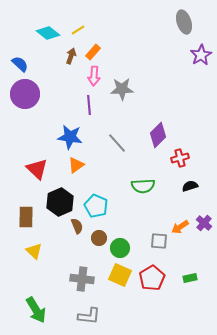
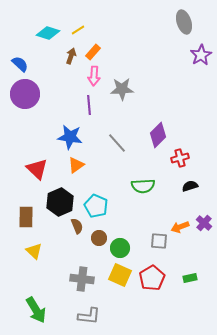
cyan diamond: rotated 20 degrees counterclockwise
orange arrow: rotated 12 degrees clockwise
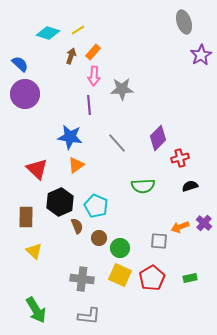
purple diamond: moved 3 px down
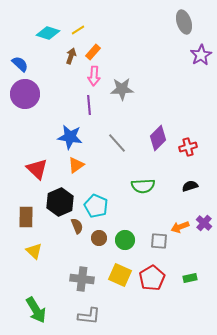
red cross: moved 8 px right, 11 px up
green circle: moved 5 px right, 8 px up
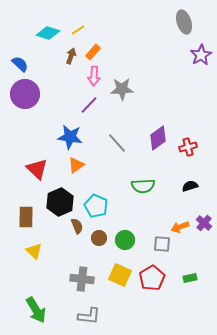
purple line: rotated 48 degrees clockwise
purple diamond: rotated 10 degrees clockwise
gray square: moved 3 px right, 3 px down
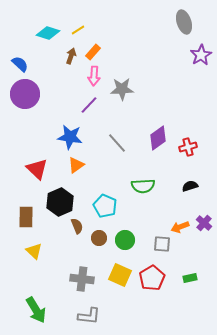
cyan pentagon: moved 9 px right
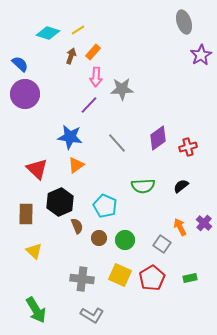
pink arrow: moved 2 px right, 1 px down
black semicircle: moved 9 px left; rotated 21 degrees counterclockwise
brown rectangle: moved 3 px up
orange arrow: rotated 84 degrees clockwise
gray square: rotated 30 degrees clockwise
gray L-shape: moved 3 px right, 1 px up; rotated 25 degrees clockwise
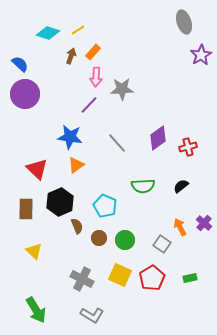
brown rectangle: moved 5 px up
gray cross: rotated 20 degrees clockwise
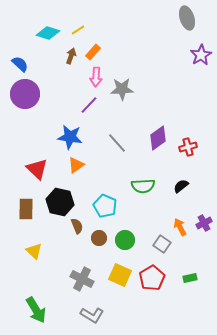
gray ellipse: moved 3 px right, 4 px up
black hexagon: rotated 24 degrees counterclockwise
purple cross: rotated 21 degrees clockwise
